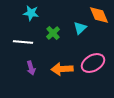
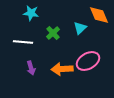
pink ellipse: moved 5 px left, 2 px up
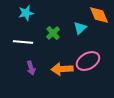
cyan star: moved 5 px left; rotated 21 degrees counterclockwise
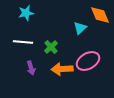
orange diamond: moved 1 px right
green cross: moved 2 px left, 14 px down
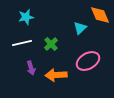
cyan star: moved 4 px down
white line: moved 1 px left, 1 px down; rotated 18 degrees counterclockwise
green cross: moved 3 px up
orange arrow: moved 6 px left, 6 px down
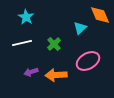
cyan star: rotated 28 degrees counterclockwise
green cross: moved 3 px right
purple arrow: moved 4 px down; rotated 88 degrees clockwise
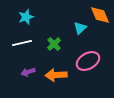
cyan star: rotated 21 degrees clockwise
purple arrow: moved 3 px left
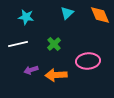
cyan star: rotated 28 degrees clockwise
cyan triangle: moved 13 px left, 15 px up
white line: moved 4 px left, 1 px down
pink ellipse: rotated 25 degrees clockwise
purple arrow: moved 3 px right, 2 px up
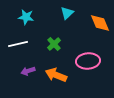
orange diamond: moved 8 px down
purple arrow: moved 3 px left, 1 px down
orange arrow: rotated 25 degrees clockwise
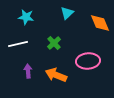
green cross: moved 1 px up
purple arrow: rotated 104 degrees clockwise
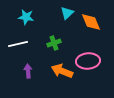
orange diamond: moved 9 px left, 1 px up
green cross: rotated 24 degrees clockwise
orange arrow: moved 6 px right, 4 px up
